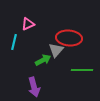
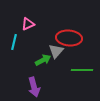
gray triangle: moved 1 px down
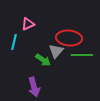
green arrow: rotated 63 degrees clockwise
green line: moved 15 px up
